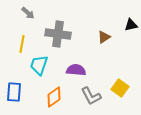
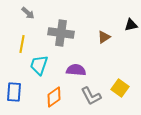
gray cross: moved 3 px right, 1 px up
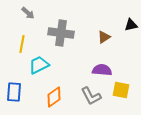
cyan trapezoid: rotated 45 degrees clockwise
purple semicircle: moved 26 px right
yellow square: moved 1 px right, 2 px down; rotated 24 degrees counterclockwise
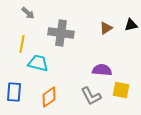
brown triangle: moved 2 px right, 9 px up
cyan trapezoid: moved 1 px left, 2 px up; rotated 40 degrees clockwise
orange diamond: moved 5 px left
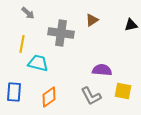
brown triangle: moved 14 px left, 8 px up
yellow square: moved 2 px right, 1 px down
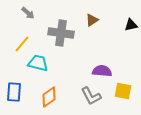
yellow line: rotated 30 degrees clockwise
purple semicircle: moved 1 px down
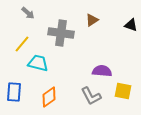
black triangle: rotated 32 degrees clockwise
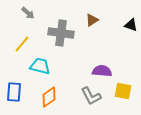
cyan trapezoid: moved 2 px right, 3 px down
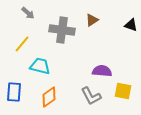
gray cross: moved 1 px right, 3 px up
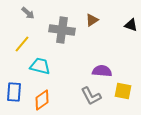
orange diamond: moved 7 px left, 3 px down
